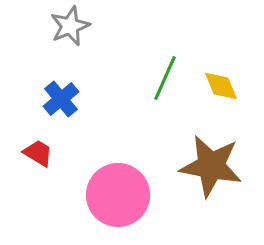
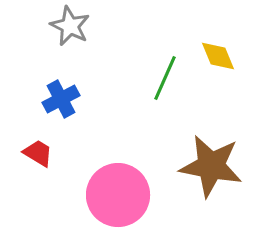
gray star: rotated 24 degrees counterclockwise
yellow diamond: moved 3 px left, 30 px up
blue cross: rotated 12 degrees clockwise
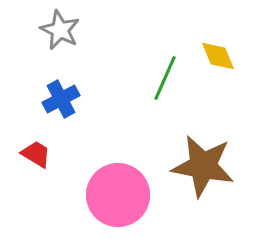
gray star: moved 10 px left, 4 px down
red trapezoid: moved 2 px left, 1 px down
brown star: moved 8 px left
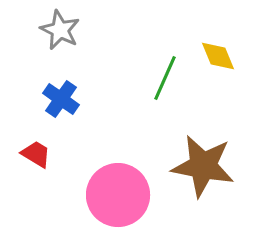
blue cross: rotated 27 degrees counterclockwise
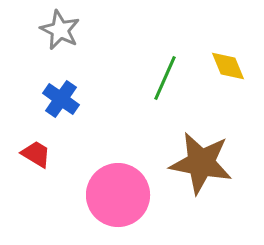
yellow diamond: moved 10 px right, 10 px down
brown star: moved 2 px left, 3 px up
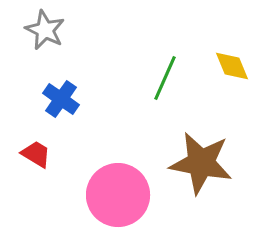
gray star: moved 15 px left
yellow diamond: moved 4 px right
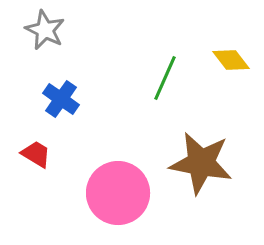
yellow diamond: moved 1 px left, 6 px up; rotated 15 degrees counterclockwise
pink circle: moved 2 px up
